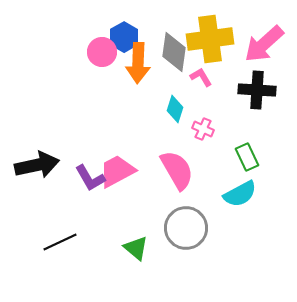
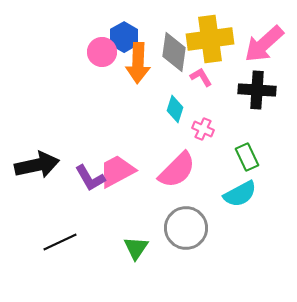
pink semicircle: rotated 75 degrees clockwise
green triangle: rotated 24 degrees clockwise
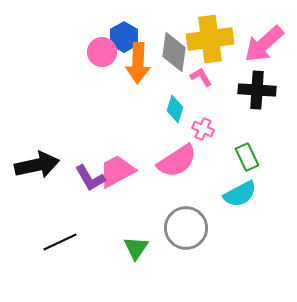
pink semicircle: moved 9 px up; rotated 12 degrees clockwise
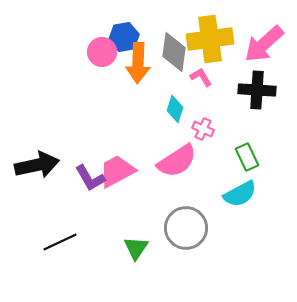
blue hexagon: rotated 20 degrees clockwise
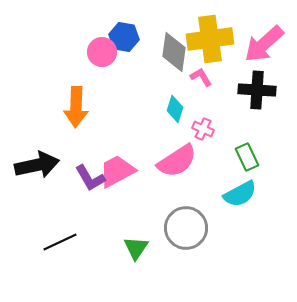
blue hexagon: rotated 20 degrees clockwise
orange arrow: moved 62 px left, 44 px down
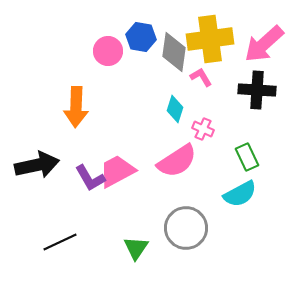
blue hexagon: moved 17 px right
pink circle: moved 6 px right, 1 px up
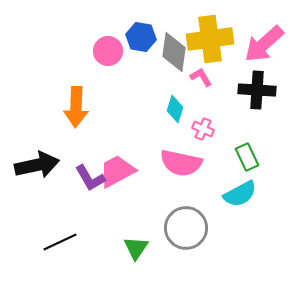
pink semicircle: moved 4 px right, 2 px down; rotated 45 degrees clockwise
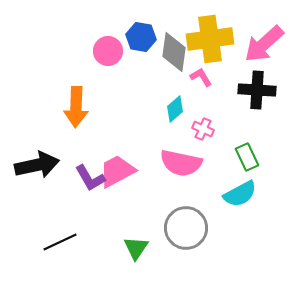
cyan diamond: rotated 32 degrees clockwise
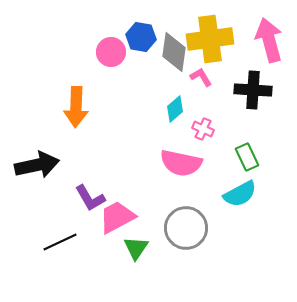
pink arrow: moved 5 px right, 4 px up; rotated 117 degrees clockwise
pink circle: moved 3 px right, 1 px down
black cross: moved 4 px left
pink trapezoid: moved 46 px down
purple L-shape: moved 20 px down
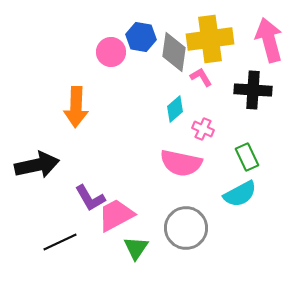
pink trapezoid: moved 1 px left, 2 px up
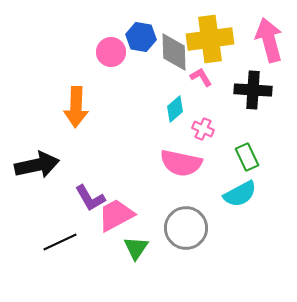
gray diamond: rotated 9 degrees counterclockwise
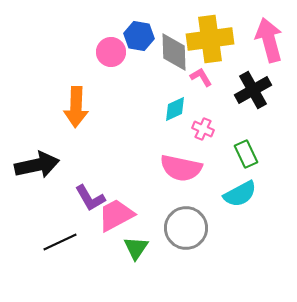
blue hexagon: moved 2 px left, 1 px up
black cross: rotated 33 degrees counterclockwise
cyan diamond: rotated 16 degrees clockwise
green rectangle: moved 1 px left, 3 px up
pink semicircle: moved 5 px down
